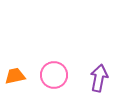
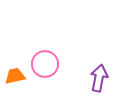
pink circle: moved 9 px left, 11 px up
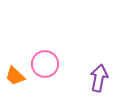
orange trapezoid: rotated 125 degrees counterclockwise
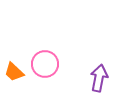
orange trapezoid: moved 1 px left, 4 px up
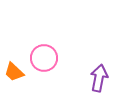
pink circle: moved 1 px left, 6 px up
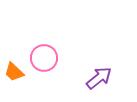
purple arrow: rotated 40 degrees clockwise
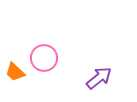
orange trapezoid: moved 1 px right
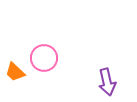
purple arrow: moved 8 px right, 4 px down; rotated 116 degrees clockwise
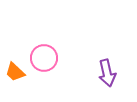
purple arrow: moved 9 px up
